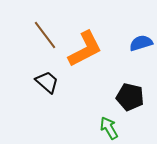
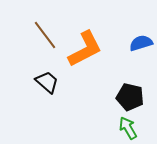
green arrow: moved 19 px right
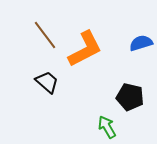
green arrow: moved 21 px left, 1 px up
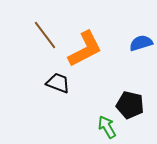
black trapezoid: moved 11 px right, 1 px down; rotated 20 degrees counterclockwise
black pentagon: moved 8 px down
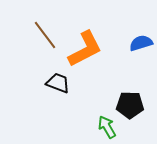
black pentagon: rotated 12 degrees counterclockwise
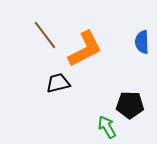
blue semicircle: moved 1 px right, 1 px up; rotated 75 degrees counterclockwise
black trapezoid: rotated 35 degrees counterclockwise
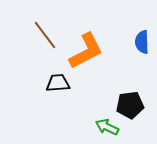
orange L-shape: moved 1 px right, 2 px down
black trapezoid: rotated 10 degrees clockwise
black pentagon: rotated 8 degrees counterclockwise
green arrow: rotated 35 degrees counterclockwise
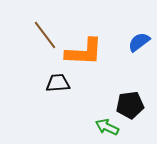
blue semicircle: moved 3 px left; rotated 55 degrees clockwise
orange L-shape: moved 2 px left, 1 px down; rotated 30 degrees clockwise
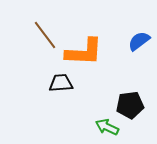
blue semicircle: moved 1 px up
black trapezoid: moved 3 px right
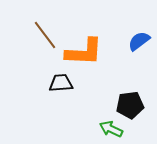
green arrow: moved 4 px right, 2 px down
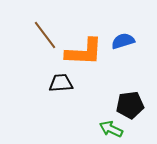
blue semicircle: moved 16 px left; rotated 20 degrees clockwise
